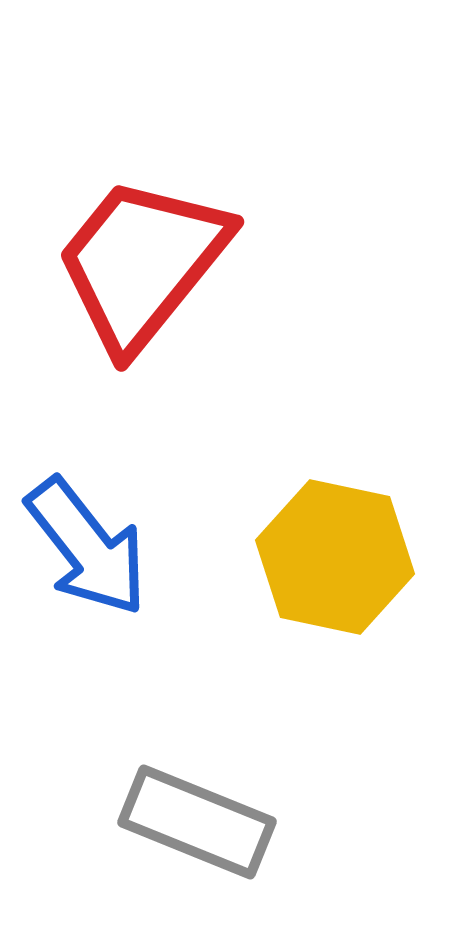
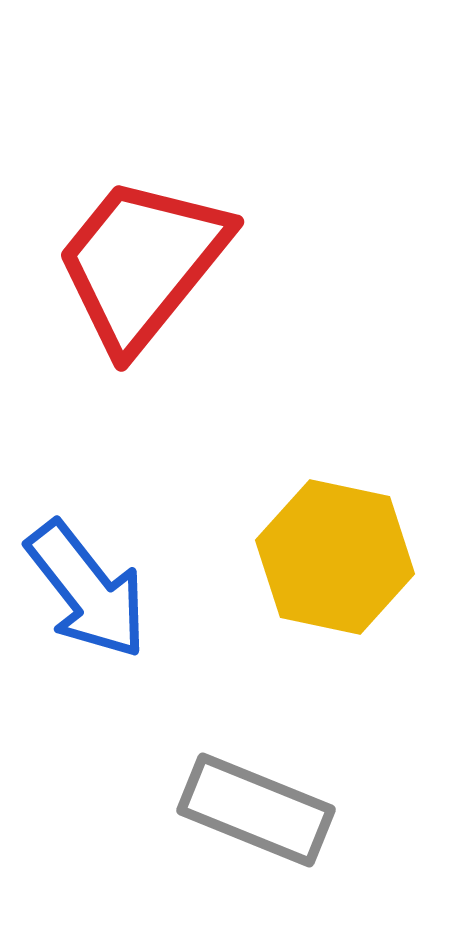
blue arrow: moved 43 px down
gray rectangle: moved 59 px right, 12 px up
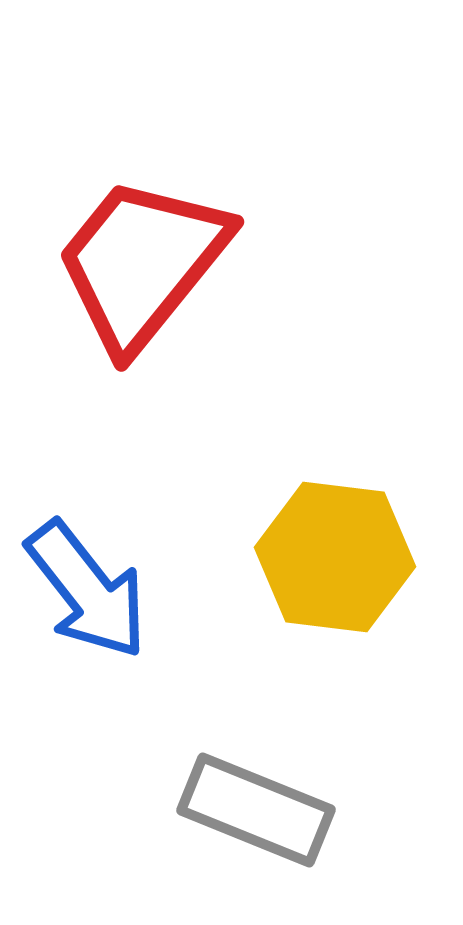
yellow hexagon: rotated 5 degrees counterclockwise
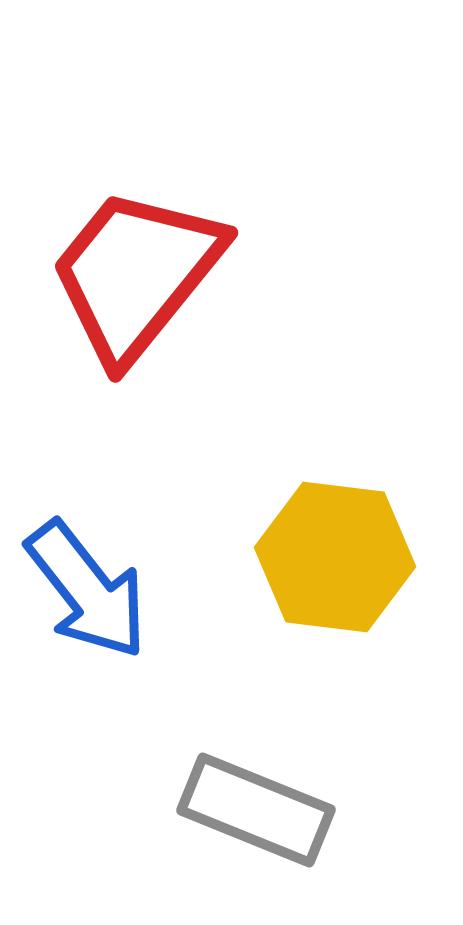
red trapezoid: moved 6 px left, 11 px down
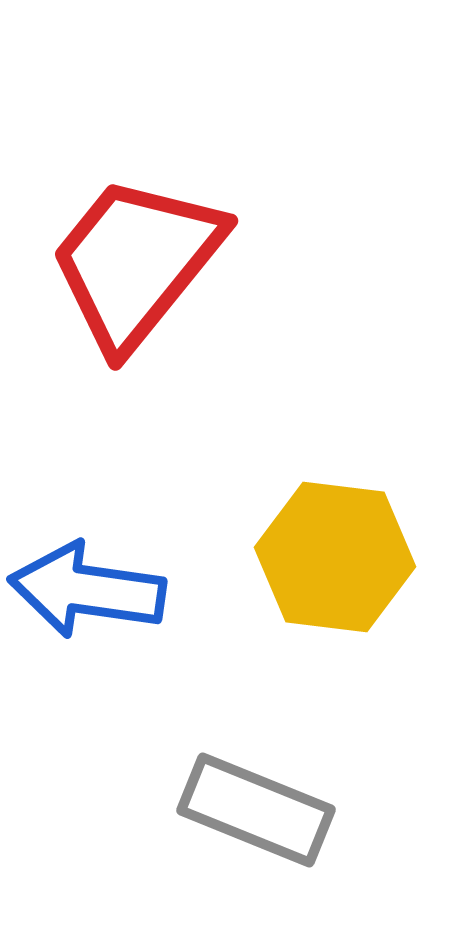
red trapezoid: moved 12 px up
blue arrow: rotated 136 degrees clockwise
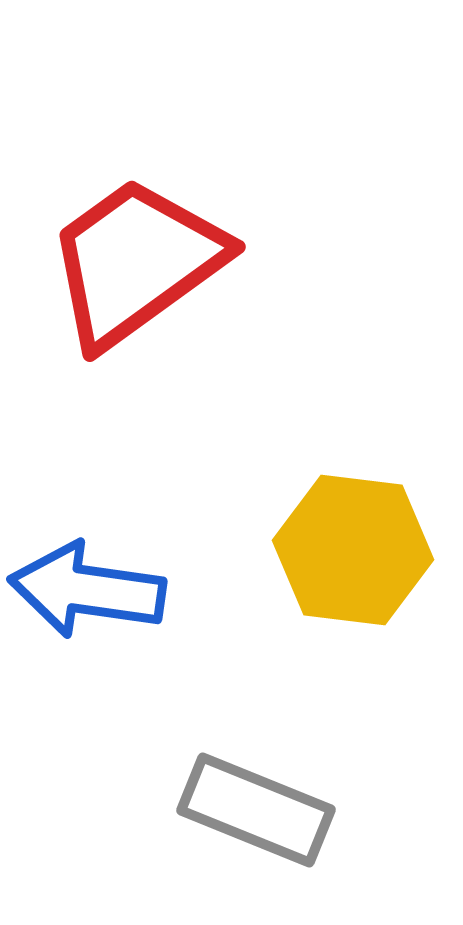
red trapezoid: rotated 15 degrees clockwise
yellow hexagon: moved 18 px right, 7 px up
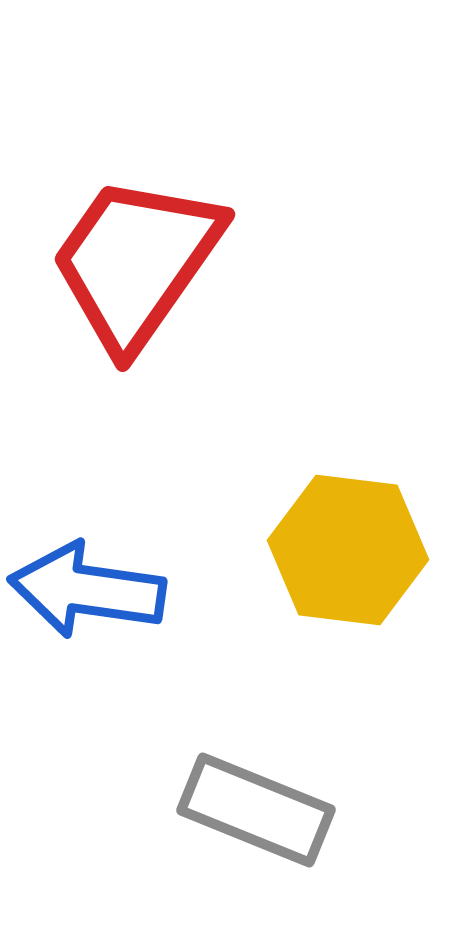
red trapezoid: rotated 19 degrees counterclockwise
yellow hexagon: moved 5 px left
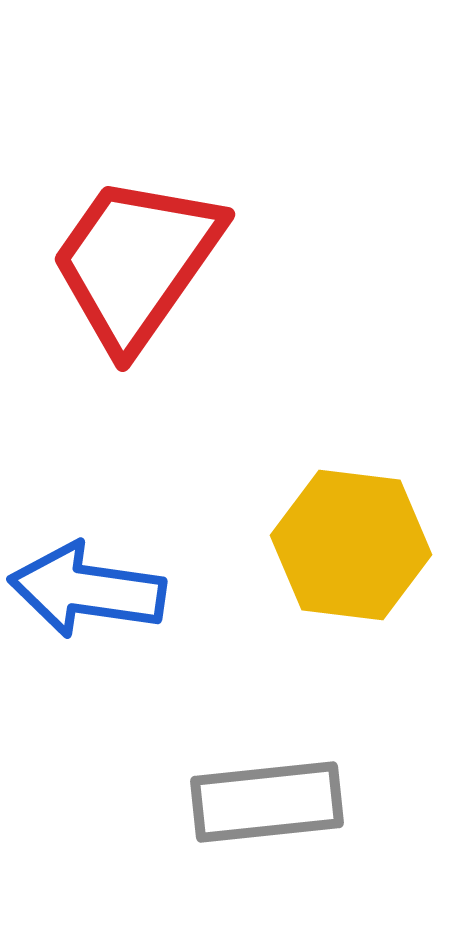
yellow hexagon: moved 3 px right, 5 px up
gray rectangle: moved 11 px right, 8 px up; rotated 28 degrees counterclockwise
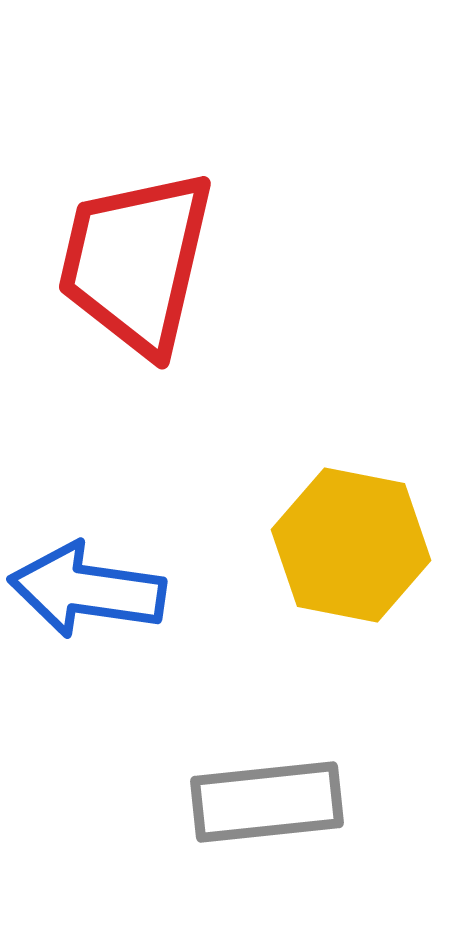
red trapezoid: rotated 22 degrees counterclockwise
yellow hexagon: rotated 4 degrees clockwise
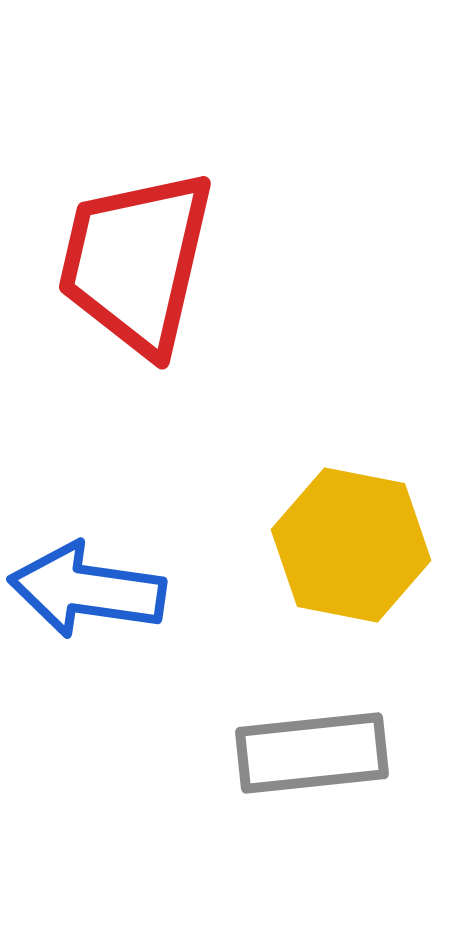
gray rectangle: moved 45 px right, 49 px up
